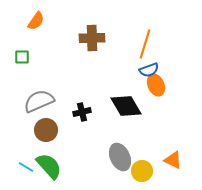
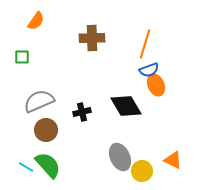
green semicircle: moved 1 px left, 1 px up
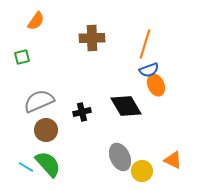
green square: rotated 14 degrees counterclockwise
green semicircle: moved 1 px up
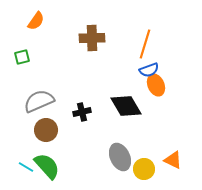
green semicircle: moved 1 px left, 2 px down
yellow circle: moved 2 px right, 2 px up
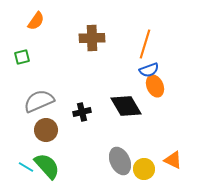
orange ellipse: moved 1 px left, 1 px down
gray ellipse: moved 4 px down
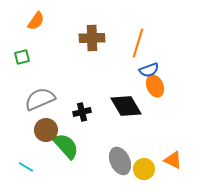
orange line: moved 7 px left, 1 px up
gray semicircle: moved 1 px right, 2 px up
green semicircle: moved 19 px right, 20 px up
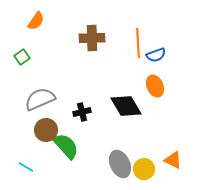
orange line: rotated 20 degrees counterclockwise
green square: rotated 21 degrees counterclockwise
blue semicircle: moved 7 px right, 15 px up
gray ellipse: moved 3 px down
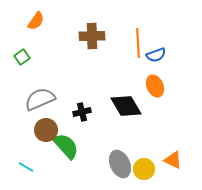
brown cross: moved 2 px up
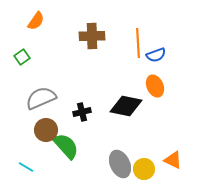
gray semicircle: moved 1 px right, 1 px up
black diamond: rotated 48 degrees counterclockwise
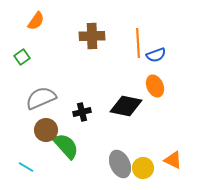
yellow circle: moved 1 px left, 1 px up
